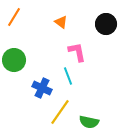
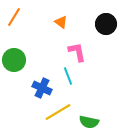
yellow line: moved 2 px left; rotated 24 degrees clockwise
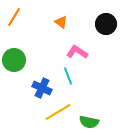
pink L-shape: rotated 45 degrees counterclockwise
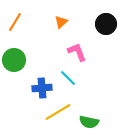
orange line: moved 1 px right, 5 px down
orange triangle: rotated 40 degrees clockwise
pink L-shape: rotated 35 degrees clockwise
cyan line: moved 2 px down; rotated 24 degrees counterclockwise
blue cross: rotated 30 degrees counterclockwise
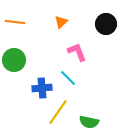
orange line: rotated 66 degrees clockwise
yellow line: rotated 24 degrees counterclockwise
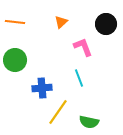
pink L-shape: moved 6 px right, 5 px up
green circle: moved 1 px right
cyan line: moved 11 px right; rotated 24 degrees clockwise
